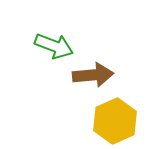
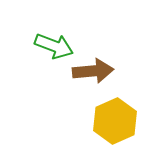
brown arrow: moved 4 px up
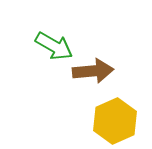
green arrow: rotated 9 degrees clockwise
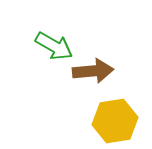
yellow hexagon: rotated 15 degrees clockwise
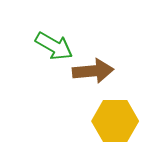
yellow hexagon: rotated 9 degrees clockwise
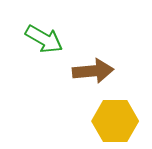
green arrow: moved 10 px left, 7 px up
